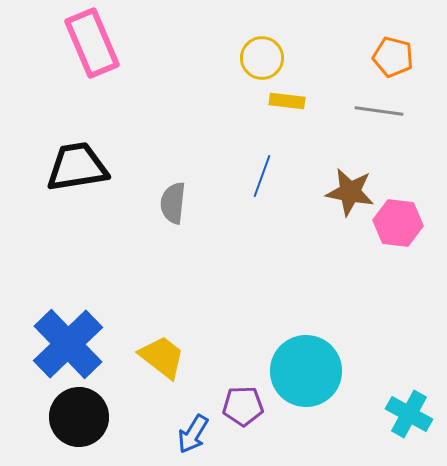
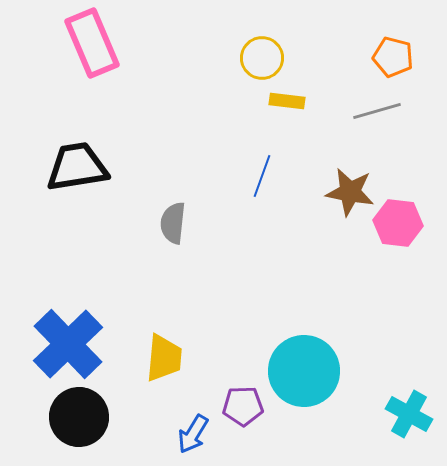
gray line: moved 2 px left; rotated 24 degrees counterclockwise
gray semicircle: moved 20 px down
yellow trapezoid: moved 2 px right, 1 px down; rotated 57 degrees clockwise
cyan circle: moved 2 px left
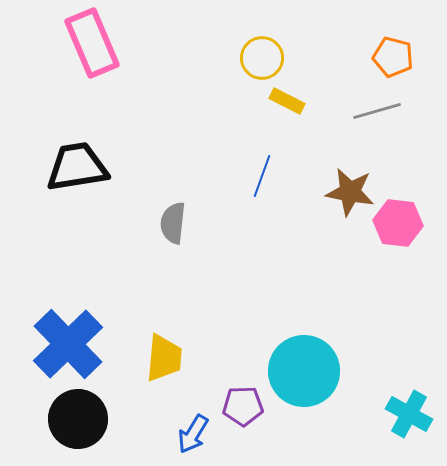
yellow rectangle: rotated 20 degrees clockwise
black circle: moved 1 px left, 2 px down
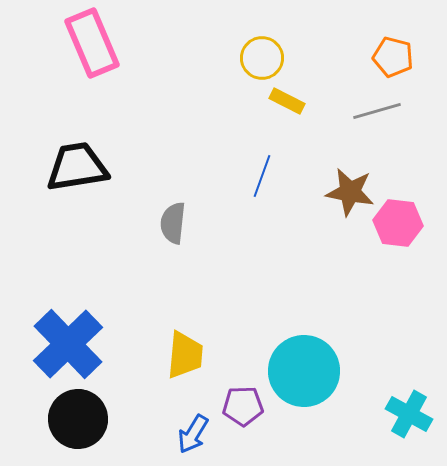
yellow trapezoid: moved 21 px right, 3 px up
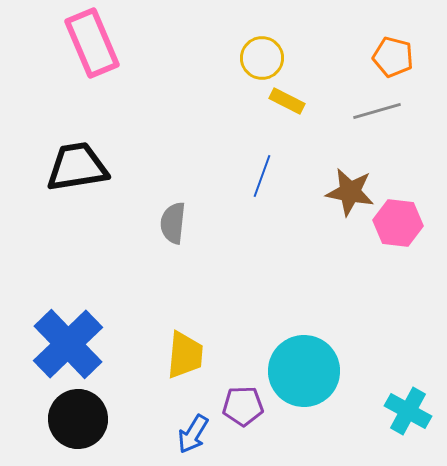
cyan cross: moved 1 px left, 3 px up
